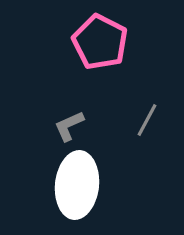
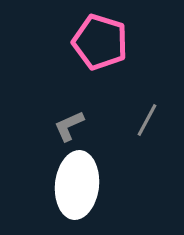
pink pentagon: rotated 10 degrees counterclockwise
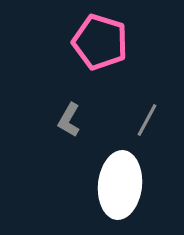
gray L-shape: moved 6 px up; rotated 36 degrees counterclockwise
white ellipse: moved 43 px right
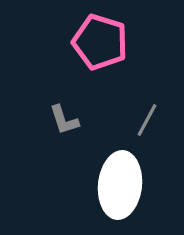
gray L-shape: moved 5 px left; rotated 48 degrees counterclockwise
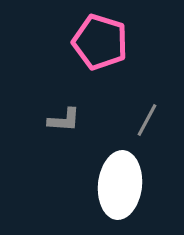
gray L-shape: rotated 68 degrees counterclockwise
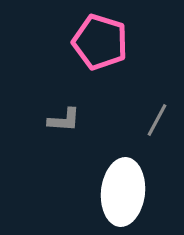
gray line: moved 10 px right
white ellipse: moved 3 px right, 7 px down
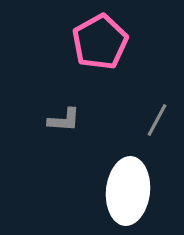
pink pentagon: rotated 26 degrees clockwise
white ellipse: moved 5 px right, 1 px up
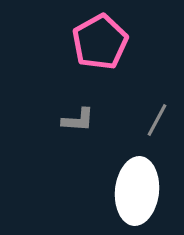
gray L-shape: moved 14 px right
white ellipse: moved 9 px right
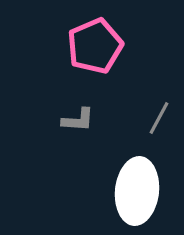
pink pentagon: moved 5 px left, 4 px down; rotated 6 degrees clockwise
gray line: moved 2 px right, 2 px up
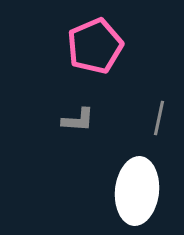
gray line: rotated 16 degrees counterclockwise
